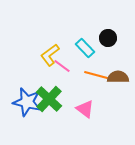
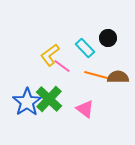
blue star: rotated 24 degrees clockwise
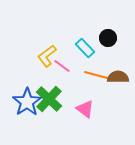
yellow L-shape: moved 3 px left, 1 px down
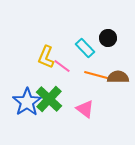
yellow L-shape: moved 1 px left, 1 px down; rotated 30 degrees counterclockwise
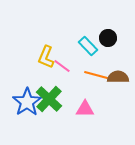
cyan rectangle: moved 3 px right, 2 px up
pink triangle: rotated 36 degrees counterclockwise
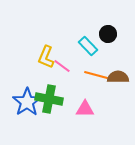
black circle: moved 4 px up
green cross: rotated 32 degrees counterclockwise
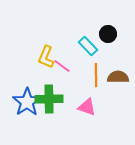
orange line: rotated 75 degrees clockwise
green cross: rotated 12 degrees counterclockwise
pink triangle: moved 2 px right, 2 px up; rotated 18 degrees clockwise
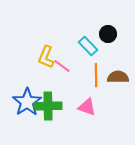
green cross: moved 1 px left, 7 px down
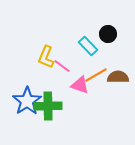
orange line: rotated 60 degrees clockwise
blue star: moved 1 px up
pink triangle: moved 7 px left, 22 px up
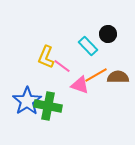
green cross: rotated 12 degrees clockwise
